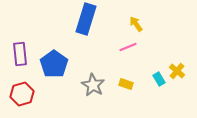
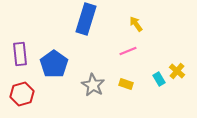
pink line: moved 4 px down
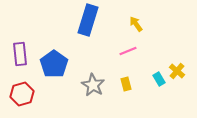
blue rectangle: moved 2 px right, 1 px down
yellow rectangle: rotated 56 degrees clockwise
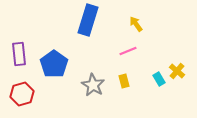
purple rectangle: moved 1 px left
yellow rectangle: moved 2 px left, 3 px up
